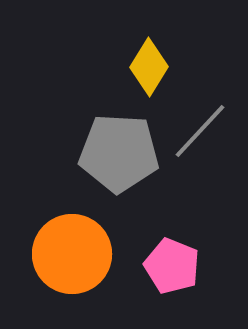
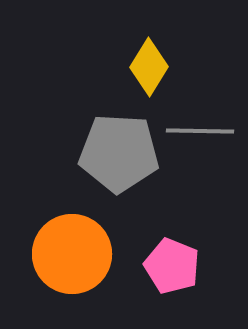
gray line: rotated 48 degrees clockwise
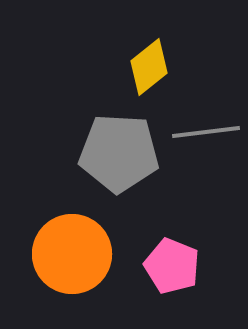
yellow diamond: rotated 20 degrees clockwise
gray line: moved 6 px right, 1 px down; rotated 8 degrees counterclockwise
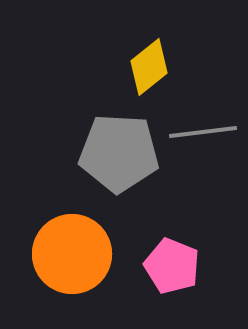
gray line: moved 3 px left
